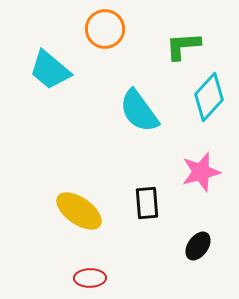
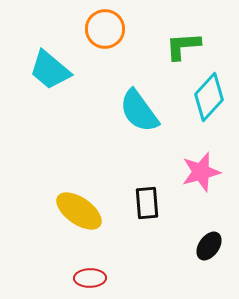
black ellipse: moved 11 px right
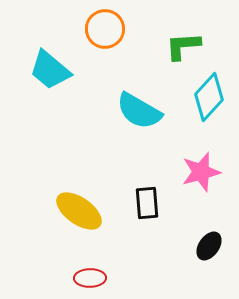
cyan semicircle: rotated 24 degrees counterclockwise
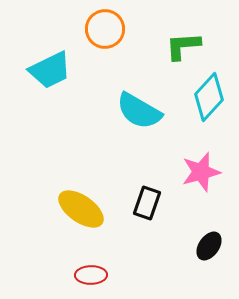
cyan trapezoid: rotated 66 degrees counterclockwise
black rectangle: rotated 24 degrees clockwise
yellow ellipse: moved 2 px right, 2 px up
red ellipse: moved 1 px right, 3 px up
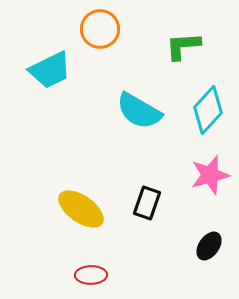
orange circle: moved 5 px left
cyan diamond: moved 1 px left, 13 px down
pink star: moved 9 px right, 3 px down
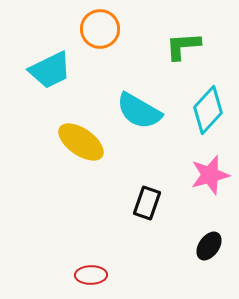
yellow ellipse: moved 67 px up
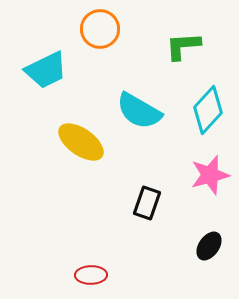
cyan trapezoid: moved 4 px left
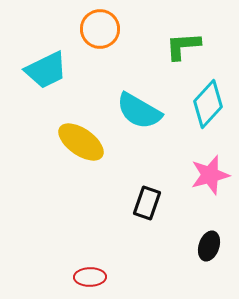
cyan diamond: moved 6 px up
black ellipse: rotated 16 degrees counterclockwise
red ellipse: moved 1 px left, 2 px down
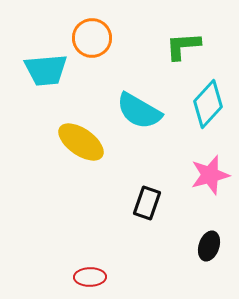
orange circle: moved 8 px left, 9 px down
cyan trapezoid: rotated 21 degrees clockwise
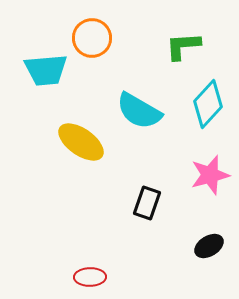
black ellipse: rotated 40 degrees clockwise
